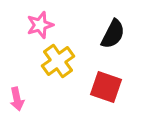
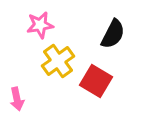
pink star: rotated 8 degrees clockwise
red square: moved 10 px left, 6 px up; rotated 12 degrees clockwise
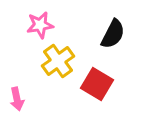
red square: moved 1 px right, 3 px down
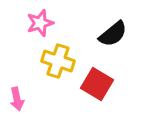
pink star: moved 2 px up; rotated 8 degrees counterclockwise
black semicircle: rotated 24 degrees clockwise
yellow cross: rotated 36 degrees counterclockwise
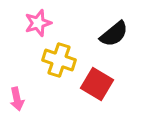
pink star: moved 2 px left
black semicircle: moved 1 px right
yellow cross: moved 1 px right, 1 px up
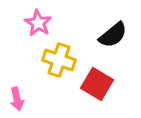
pink star: rotated 24 degrees counterclockwise
black semicircle: moved 1 px left, 1 px down
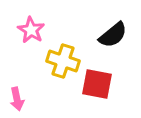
pink star: moved 7 px left, 7 px down
yellow cross: moved 4 px right, 1 px down
red square: rotated 20 degrees counterclockwise
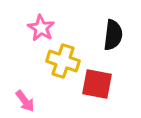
pink star: moved 10 px right, 2 px up
black semicircle: rotated 44 degrees counterclockwise
pink arrow: moved 8 px right, 2 px down; rotated 25 degrees counterclockwise
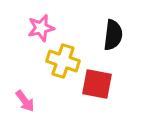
pink star: rotated 28 degrees clockwise
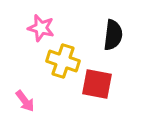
pink star: rotated 28 degrees clockwise
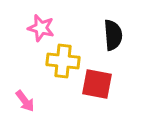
black semicircle: rotated 12 degrees counterclockwise
yellow cross: rotated 12 degrees counterclockwise
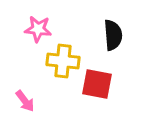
pink star: moved 3 px left, 1 px down; rotated 8 degrees counterclockwise
